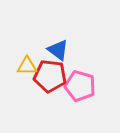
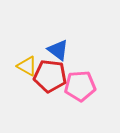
yellow triangle: rotated 30 degrees clockwise
pink pentagon: rotated 20 degrees counterclockwise
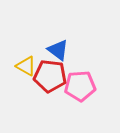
yellow triangle: moved 1 px left
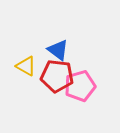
red pentagon: moved 7 px right
pink pentagon: rotated 12 degrees counterclockwise
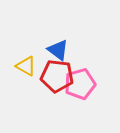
pink pentagon: moved 2 px up
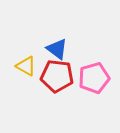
blue triangle: moved 1 px left, 1 px up
pink pentagon: moved 14 px right, 6 px up
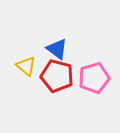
yellow triangle: rotated 10 degrees clockwise
red pentagon: rotated 8 degrees clockwise
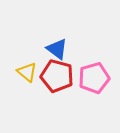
yellow triangle: moved 1 px right, 6 px down
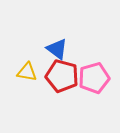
yellow triangle: rotated 30 degrees counterclockwise
red pentagon: moved 5 px right
